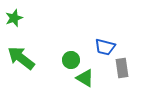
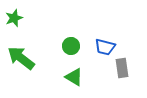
green circle: moved 14 px up
green triangle: moved 11 px left, 1 px up
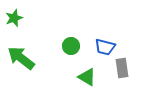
green triangle: moved 13 px right
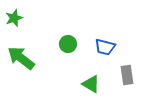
green circle: moved 3 px left, 2 px up
gray rectangle: moved 5 px right, 7 px down
green triangle: moved 4 px right, 7 px down
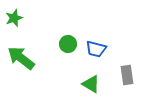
blue trapezoid: moved 9 px left, 2 px down
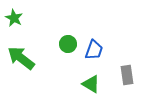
green star: rotated 24 degrees counterclockwise
blue trapezoid: moved 2 px left, 1 px down; rotated 85 degrees counterclockwise
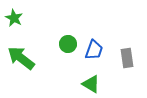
gray rectangle: moved 17 px up
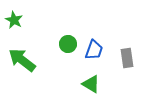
green star: moved 2 px down
green arrow: moved 1 px right, 2 px down
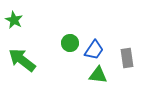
green circle: moved 2 px right, 1 px up
blue trapezoid: rotated 15 degrees clockwise
green triangle: moved 7 px right, 9 px up; rotated 24 degrees counterclockwise
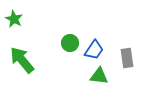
green star: moved 1 px up
green arrow: rotated 12 degrees clockwise
green triangle: moved 1 px right, 1 px down
